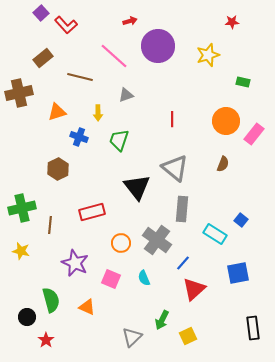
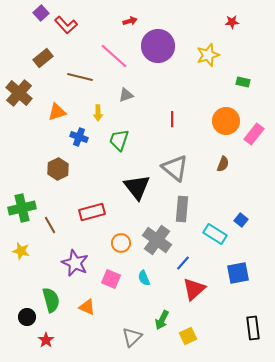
brown cross at (19, 93): rotated 36 degrees counterclockwise
brown line at (50, 225): rotated 36 degrees counterclockwise
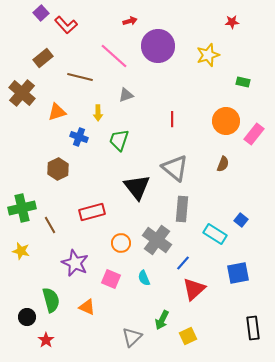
brown cross at (19, 93): moved 3 px right
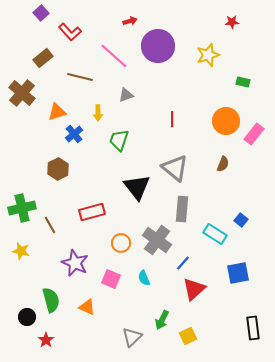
red L-shape at (66, 25): moved 4 px right, 7 px down
blue cross at (79, 137): moved 5 px left, 3 px up; rotated 30 degrees clockwise
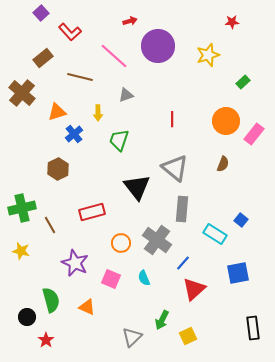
green rectangle at (243, 82): rotated 56 degrees counterclockwise
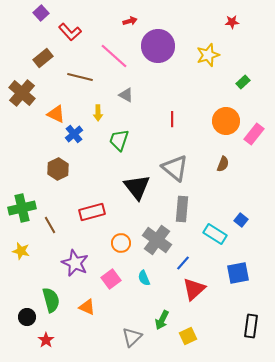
gray triangle at (126, 95): rotated 49 degrees clockwise
orange triangle at (57, 112): moved 1 px left, 2 px down; rotated 42 degrees clockwise
pink square at (111, 279): rotated 30 degrees clockwise
black rectangle at (253, 328): moved 2 px left, 2 px up; rotated 15 degrees clockwise
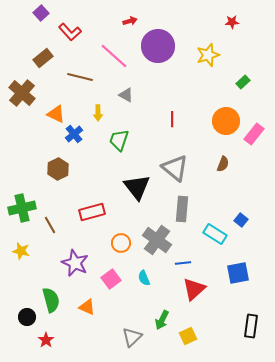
blue line at (183, 263): rotated 42 degrees clockwise
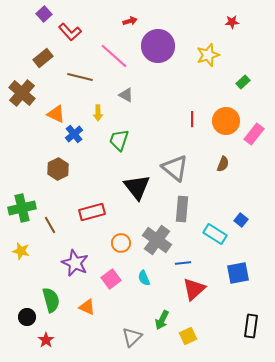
purple square at (41, 13): moved 3 px right, 1 px down
red line at (172, 119): moved 20 px right
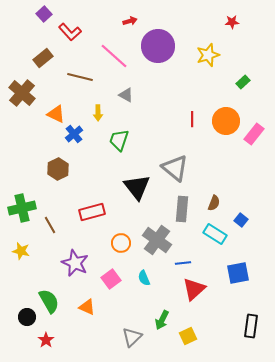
brown semicircle at (223, 164): moved 9 px left, 39 px down
green semicircle at (51, 300): moved 2 px left, 1 px down; rotated 15 degrees counterclockwise
